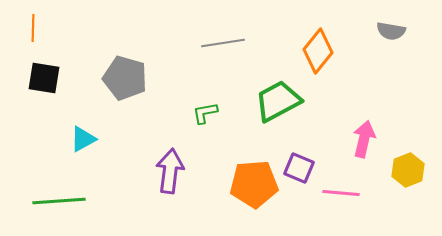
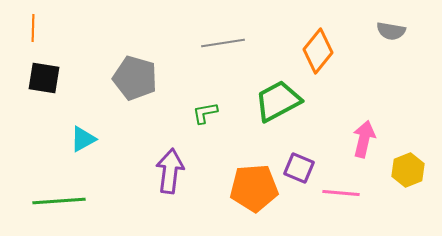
gray pentagon: moved 10 px right
orange pentagon: moved 4 px down
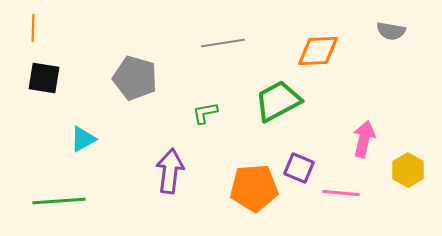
orange diamond: rotated 48 degrees clockwise
yellow hexagon: rotated 8 degrees counterclockwise
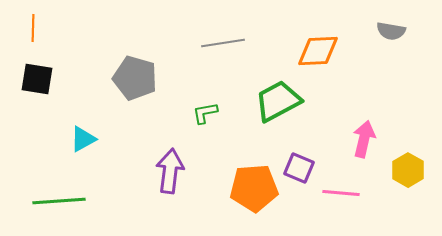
black square: moved 7 px left, 1 px down
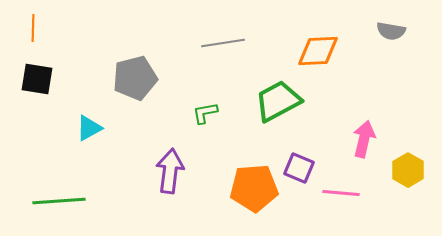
gray pentagon: rotated 30 degrees counterclockwise
cyan triangle: moved 6 px right, 11 px up
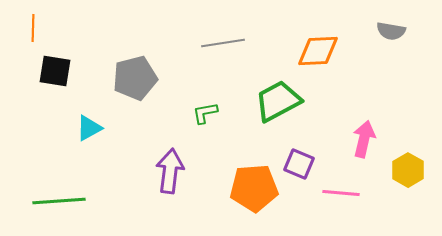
black square: moved 18 px right, 8 px up
purple square: moved 4 px up
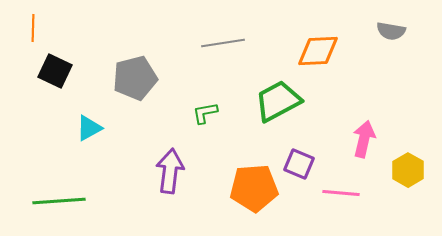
black square: rotated 16 degrees clockwise
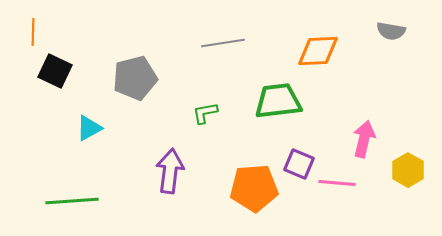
orange line: moved 4 px down
green trapezoid: rotated 21 degrees clockwise
pink line: moved 4 px left, 10 px up
green line: moved 13 px right
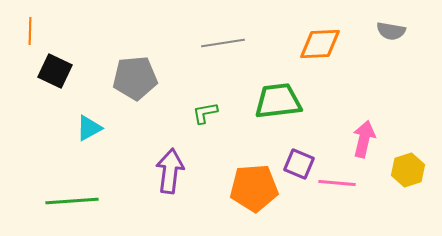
orange line: moved 3 px left, 1 px up
orange diamond: moved 2 px right, 7 px up
gray pentagon: rotated 9 degrees clockwise
yellow hexagon: rotated 12 degrees clockwise
